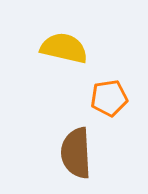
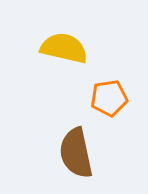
brown semicircle: rotated 9 degrees counterclockwise
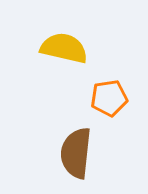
brown semicircle: rotated 18 degrees clockwise
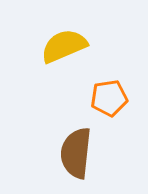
yellow semicircle: moved 2 px up; rotated 36 degrees counterclockwise
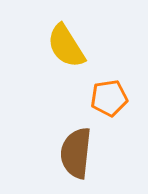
yellow semicircle: moved 2 px right; rotated 99 degrees counterclockwise
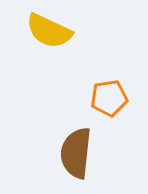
yellow semicircle: moved 17 px left, 15 px up; rotated 33 degrees counterclockwise
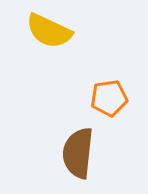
brown semicircle: moved 2 px right
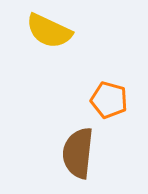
orange pentagon: moved 2 px down; rotated 24 degrees clockwise
